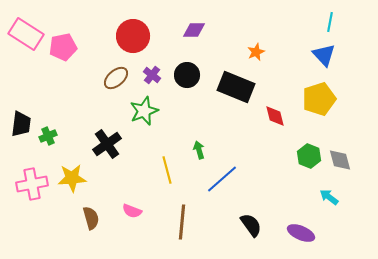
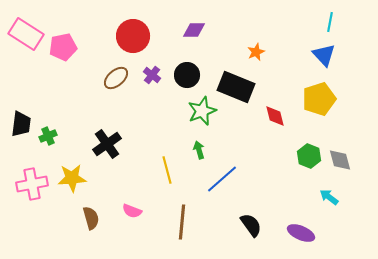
green star: moved 58 px right
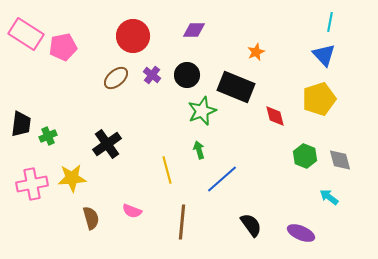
green hexagon: moved 4 px left
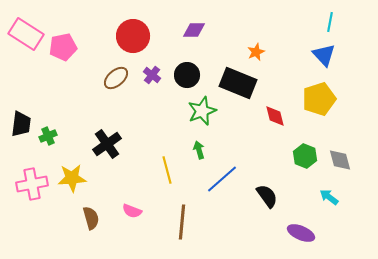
black rectangle: moved 2 px right, 4 px up
black semicircle: moved 16 px right, 29 px up
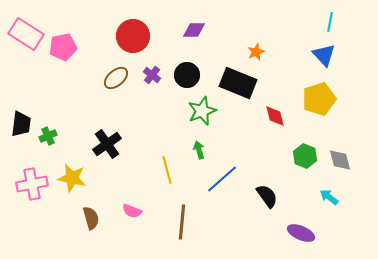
yellow star: rotated 16 degrees clockwise
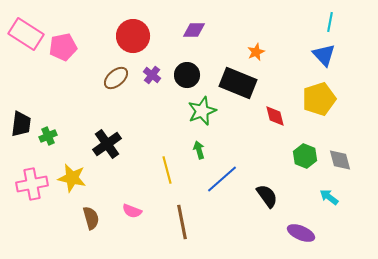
brown line: rotated 16 degrees counterclockwise
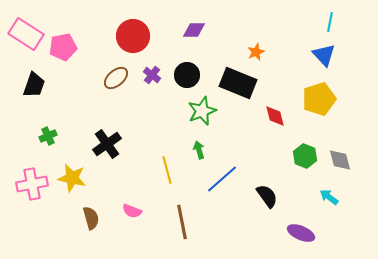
black trapezoid: moved 13 px right, 39 px up; rotated 12 degrees clockwise
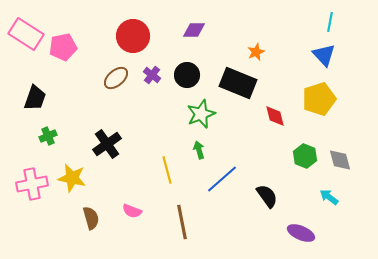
black trapezoid: moved 1 px right, 13 px down
green star: moved 1 px left, 3 px down
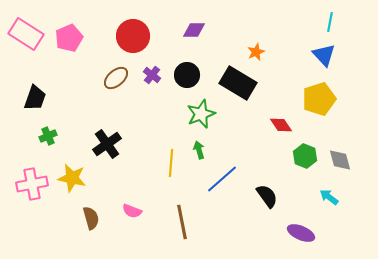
pink pentagon: moved 6 px right, 9 px up; rotated 12 degrees counterclockwise
black rectangle: rotated 9 degrees clockwise
red diamond: moved 6 px right, 9 px down; rotated 20 degrees counterclockwise
yellow line: moved 4 px right, 7 px up; rotated 20 degrees clockwise
